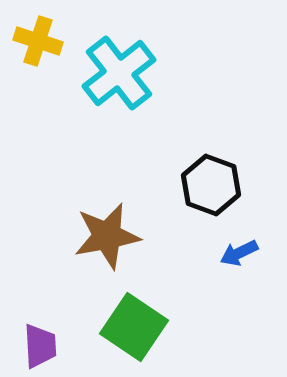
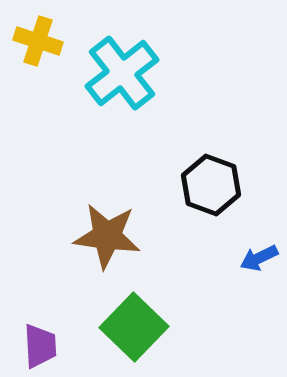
cyan cross: moved 3 px right
brown star: rotated 18 degrees clockwise
blue arrow: moved 20 px right, 5 px down
green square: rotated 10 degrees clockwise
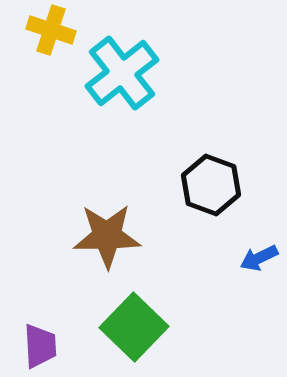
yellow cross: moved 13 px right, 11 px up
brown star: rotated 8 degrees counterclockwise
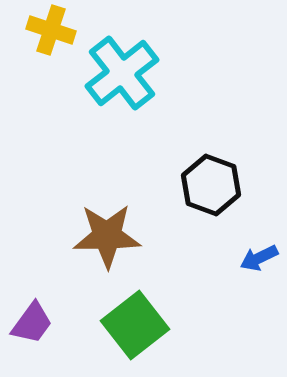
green square: moved 1 px right, 2 px up; rotated 8 degrees clockwise
purple trapezoid: moved 8 px left, 23 px up; rotated 39 degrees clockwise
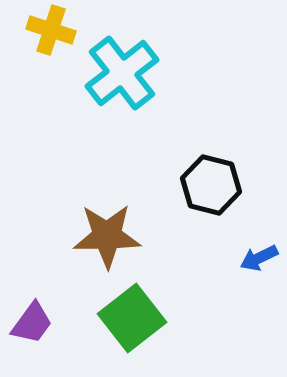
black hexagon: rotated 6 degrees counterclockwise
green square: moved 3 px left, 7 px up
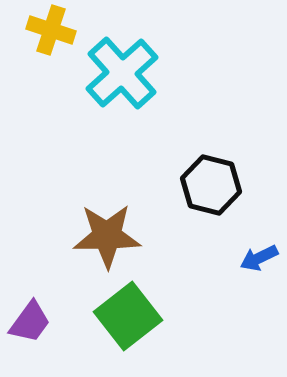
cyan cross: rotated 4 degrees counterclockwise
green square: moved 4 px left, 2 px up
purple trapezoid: moved 2 px left, 1 px up
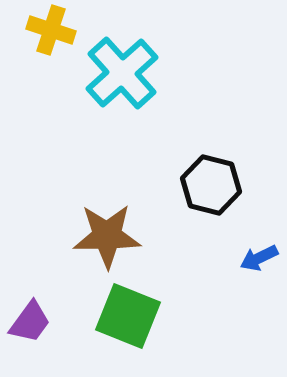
green square: rotated 30 degrees counterclockwise
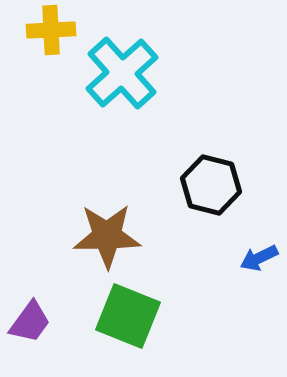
yellow cross: rotated 21 degrees counterclockwise
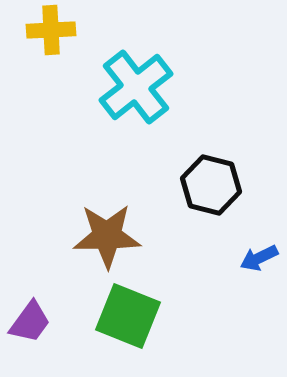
cyan cross: moved 14 px right, 14 px down; rotated 4 degrees clockwise
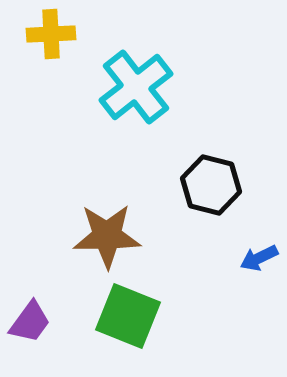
yellow cross: moved 4 px down
